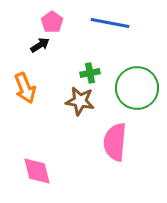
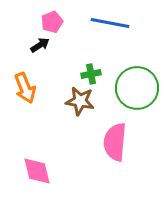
pink pentagon: rotated 15 degrees clockwise
green cross: moved 1 px right, 1 px down
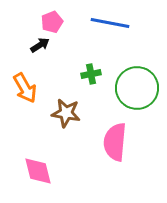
orange arrow: rotated 8 degrees counterclockwise
brown star: moved 14 px left, 12 px down
pink diamond: moved 1 px right
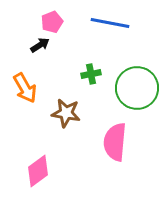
pink diamond: rotated 68 degrees clockwise
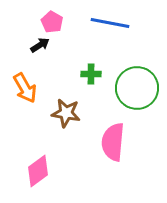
pink pentagon: rotated 20 degrees counterclockwise
green cross: rotated 12 degrees clockwise
pink semicircle: moved 2 px left
